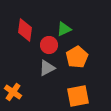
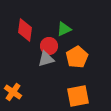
red circle: moved 1 px down
gray triangle: moved 1 px left, 9 px up; rotated 12 degrees clockwise
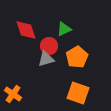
red diamond: moved 1 px right; rotated 25 degrees counterclockwise
orange cross: moved 2 px down
orange square: moved 3 px up; rotated 30 degrees clockwise
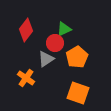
red diamond: rotated 55 degrees clockwise
red circle: moved 6 px right, 3 px up
gray triangle: rotated 18 degrees counterclockwise
orange cross: moved 13 px right, 16 px up
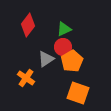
red diamond: moved 2 px right, 5 px up
red circle: moved 8 px right, 4 px down
orange pentagon: moved 5 px left, 4 px down
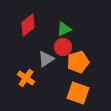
red diamond: rotated 15 degrees clockwise
orange pentagon: moved 6 px right, 1 px down; rotated 15 degrees clockwise
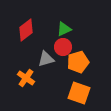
red diamond: moved 2 px left, 5 px down
gray triangle: rotated 18 degrees clockwise
orange square: moved 1 px right
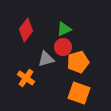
red diamond: rotated 15 degrees counterclockwise
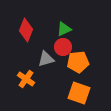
red diamond: rotated 15 degrees counterclockwise
orange pentagon: rotated 10 degrees clockwise
orange cross: moved 1 px down
